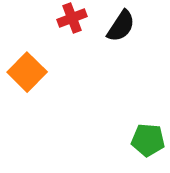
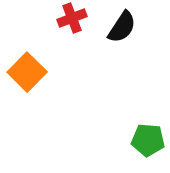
black semicircle: moved 1 px right, 1 px down
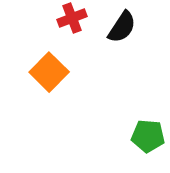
orange square: moved 22 px right
green pentagon: moved 4 px up
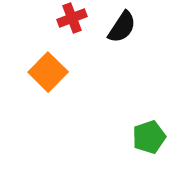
orange square: moved 1 px left
green pentagon: moved 1 px right, 1 px down; rotated 24 degrees counterclockwise
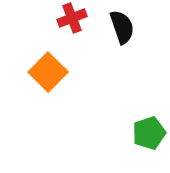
black semicircle: rotated 52 degrees counterclockwise
green pentagon: moved 4 px up
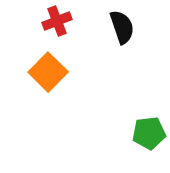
red cross: moved 15 px left, 3 px down
green pentagon: rotated 12 degrees clockwise
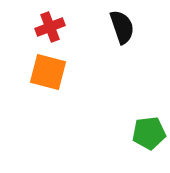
red cross: moved 7 px left, 6 px down
orange square: rotated 30 degrees counterclockwise
